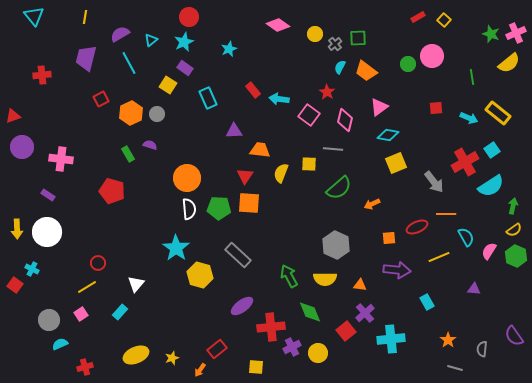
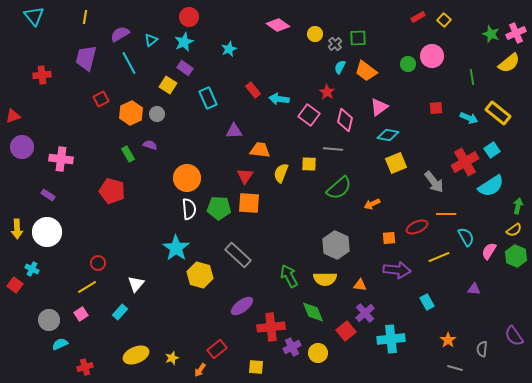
green arrow at (513, 206): moved 5 px right
green diamond at (310, 312): moved 3 px right
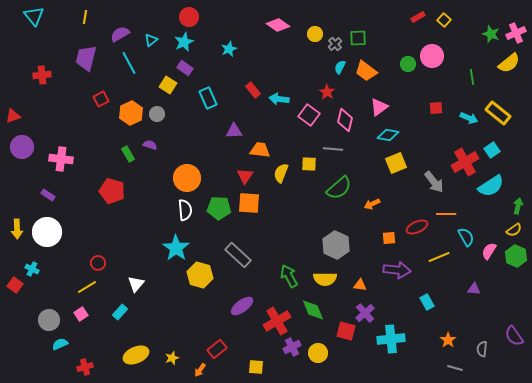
white semicircle at (189, 209): moved 4 px left, 1 px down
green diamond at (313, 312): moved 2 px up
red cross at (271, 327): moved 6 px right, 6 px up; rotated 24 degrees counterclockwise
red square at (346, 331): rotated 36 degrees counterclockwise
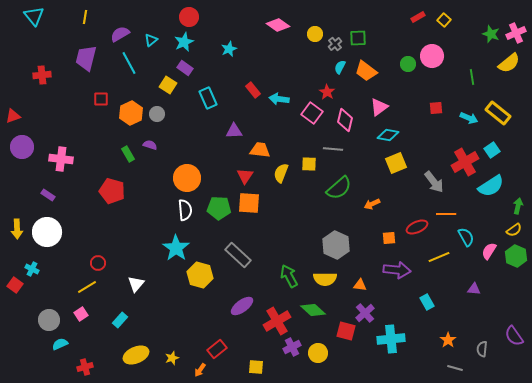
red square at (101, 99): rotated 28 degrees clockwise
pink square at (309, 115): moved 3 px right, 2 px up
green diamond at (313, 310): rotated 25 degrees counterclockwise
cyan rectangle at (120, 312): moved 8 px down
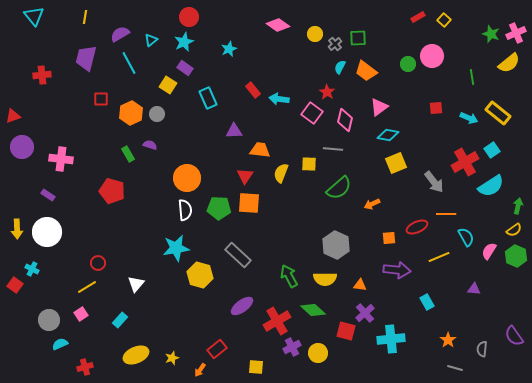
cyan star at (176, 248): rotated 28 degrees clockwise
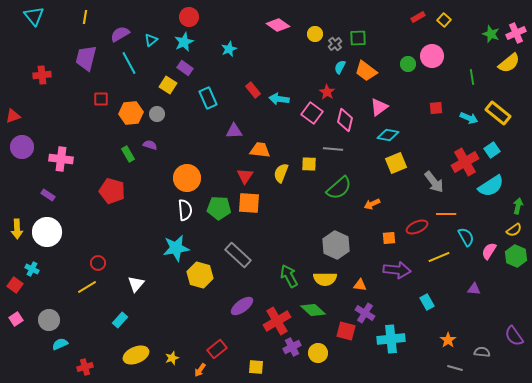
orange hexagon at (131, 113): rotated 20 degrees clockwise
purple cross at (365, 313): rotated 18 degrees counterclockwise
pink square at (81, 314): moved 65 px left, 5 px down
gray semicircle at (482, 349): moved 3 px down; rotated 91 degrees clockwise
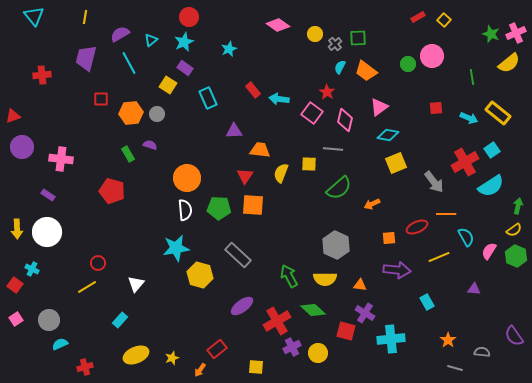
orange square at (249, 203): moved 4 px right, 2 px down
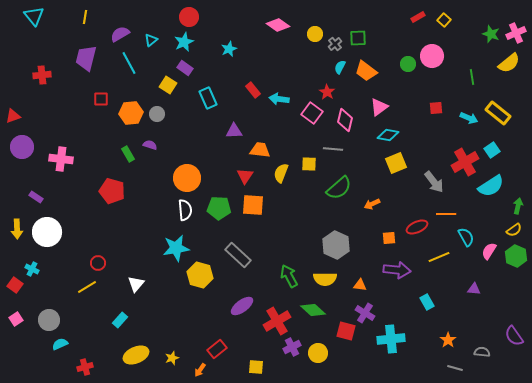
purple rectangle at (48, 195): moved 12 px left, 2 px down
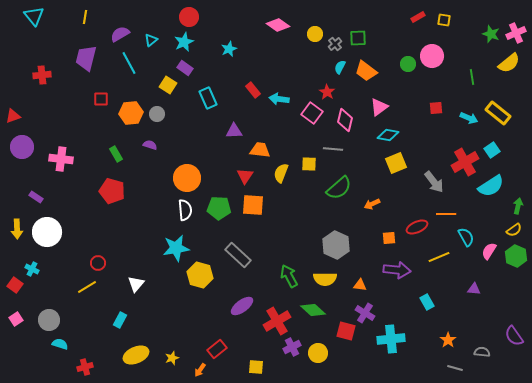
yellow square at (444, 20): rotated 32 degrees counterclockwise
green rectangle at (128, 154): moved 12 px left
cyan rectangle at (120, 320): rotated 14 degrees counterclockwise
cyan semicircle at (60, 344): rotated 42 degrees clockwise
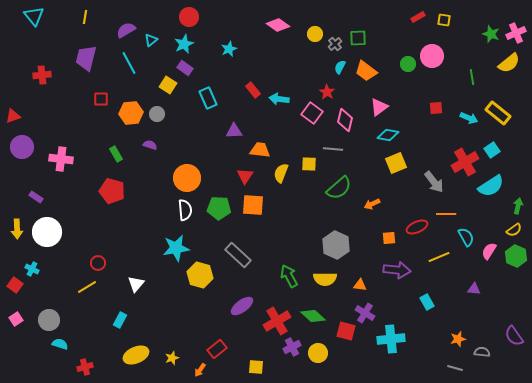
purple semicircle at (120, 34): moved 6 px right, 4 px up
cyan star at (184, 42): moved 2 px down
green diamond at (313, 310): moved 6 px down
orange star at (448, 340): moved 10 px right, 1 px up; rotated 21 degrees clockwise
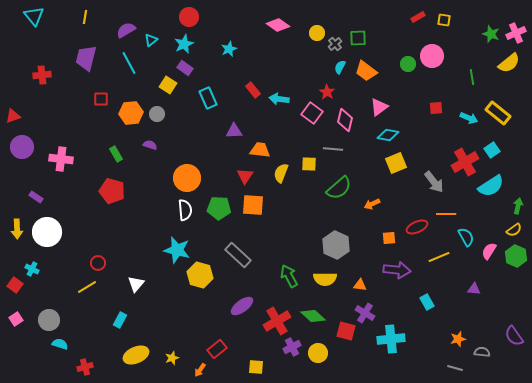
yellow circle at (315, 34): moved 2 px right, 1 px up
cyan star at (176, 248): moved 1 px right, 2 px down; rotated 24 degrees clockwise
